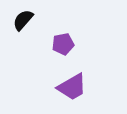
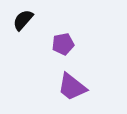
purple trapezoid: rotated 68 degrees clockwise
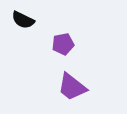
black semicircle: rotated 105 degrees counterclockwise
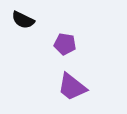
purple pentagon: moved 2 px right; rotated 20 degrees clockwise
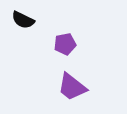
purple pentagon: rotated 20 degrees counterclockwise
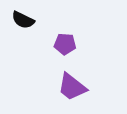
purple pentagon: rotated 15 degrees clockwise
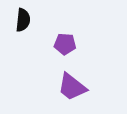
black semicircle: rotated 110 degrees counterclockwise
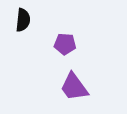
purple trapezoid: moved 2 px right; rotated 16 degrees clockwise
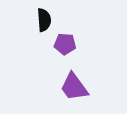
black semicircle: moved 21 px right; rotated 10 degrees counterclockwise
